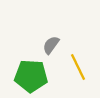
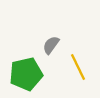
green pentagon: moved 5 px left, 2 px up; rotated 16 degrees counterclockwise
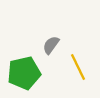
green pentagon: moved 2 px left, 1 px up
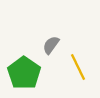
green pentagon: rotated 24 degrees counterclockwise
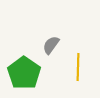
yellow line: rotated 28 degrees clockwise
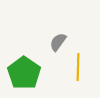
gray semicircle: moved 7 px right, 3 px up
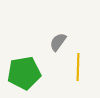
green pentagon: rotated 28 degrees clockwise
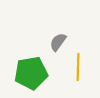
green pentagon: moved 7 px right
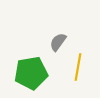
yellow line: rotated 8 degrees clockwise
